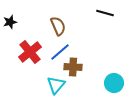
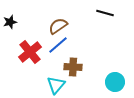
brown semicircle: rotated 102 degrees counterclockwise
blue line: moved 2 px left, 7 px up
cyan circle: moved 1 px right, 1 px up
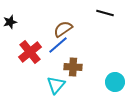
brown semicircle: moved 5 px right, 3 px down
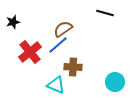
black star: moved 3 px right
cyan triangle: rotated 48 degrees counterclockwise
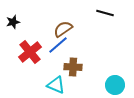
cyan circle: moved 3 px down
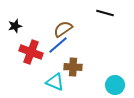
black star: moved 2 px right, 4 px down
red cross: moved 1 px right; rotated 30 degrees counterclockwise
cyan triangle: moved 1 px left, 3 px up
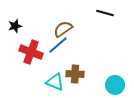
brown cross: moved 2 px right, 7 px down
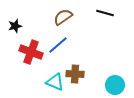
brown semicircle: moved 12 px up
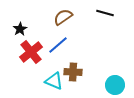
black star: moved 5 px right, 3 px down; rotated 16 degrees counterclockwise
red cross: rotated 30 degrees clockwise
brown cross: moved 2 px left, 2 px up
cyan triangle: moved 1 px left, 1 px up
